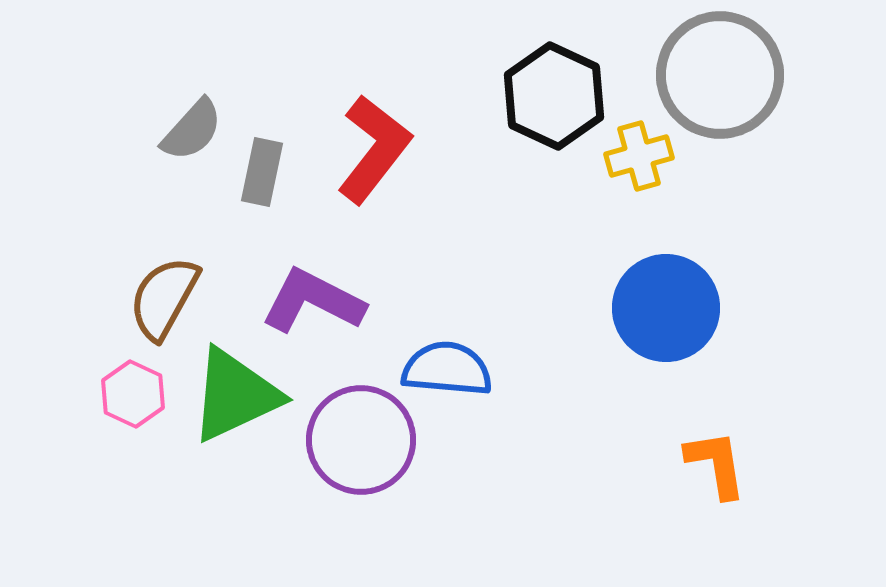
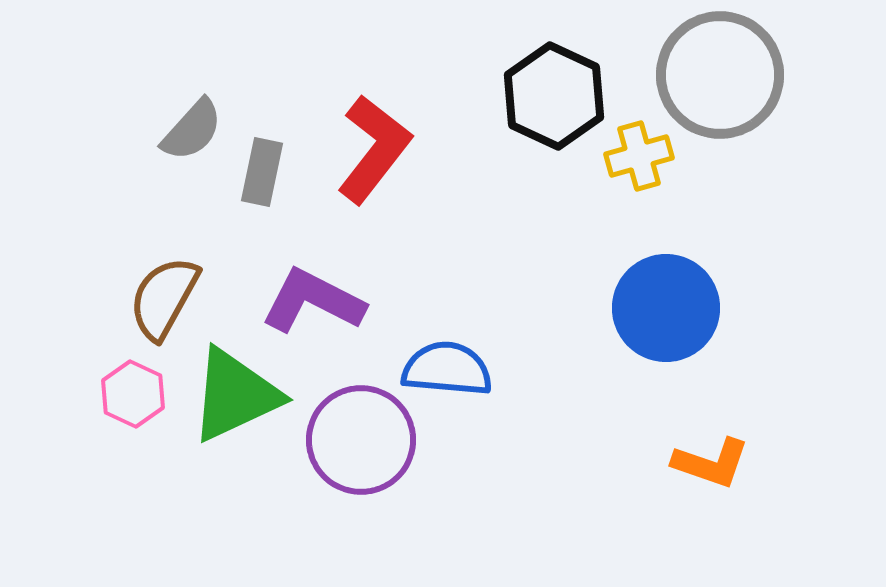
orange L-shape: moved 5 px left, 1 px up; rotated 118 degrees clockwise
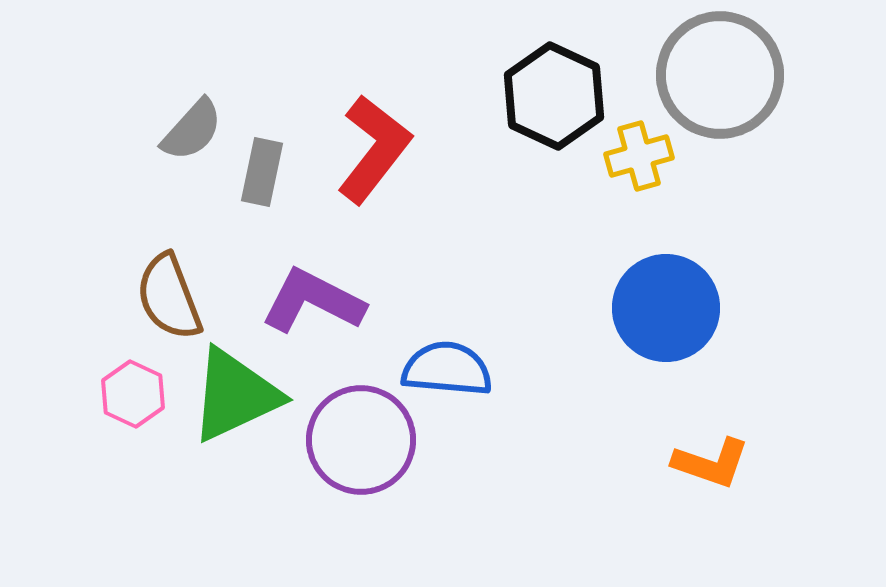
brown semicircle: moved 5 px right, 1 px up; rotated 50 degrees counterclockwise
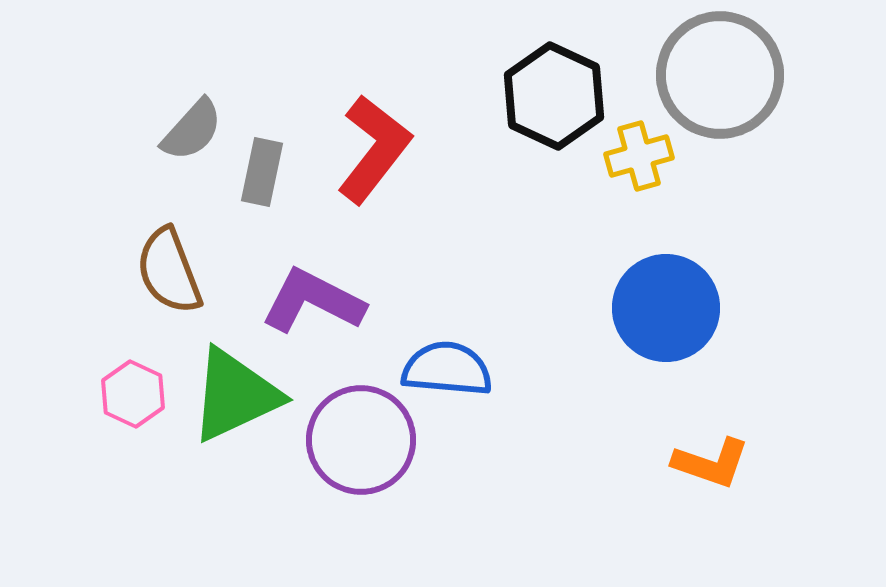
brown semicircle: moved 26 px up
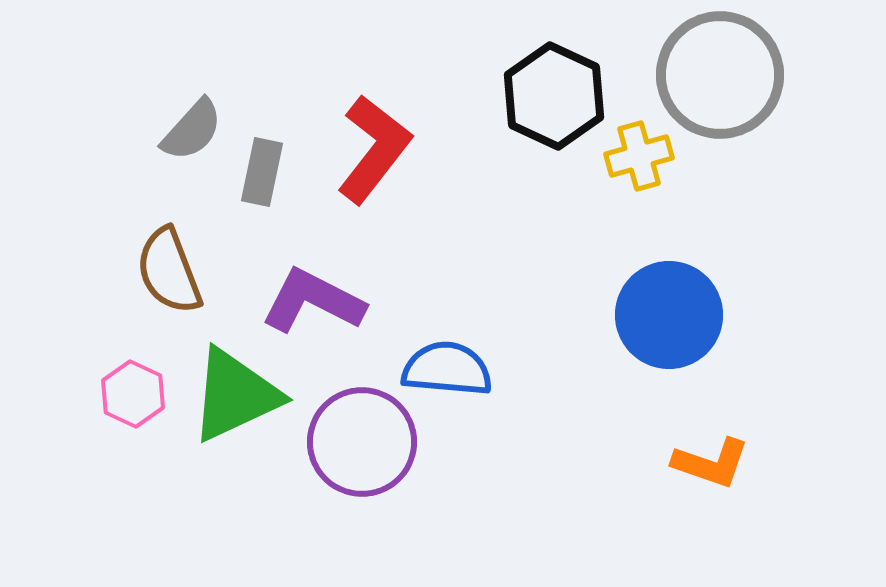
blue circle: moved 3 px right, 7 px down
purple circle: moved 1 px right, 2 px down
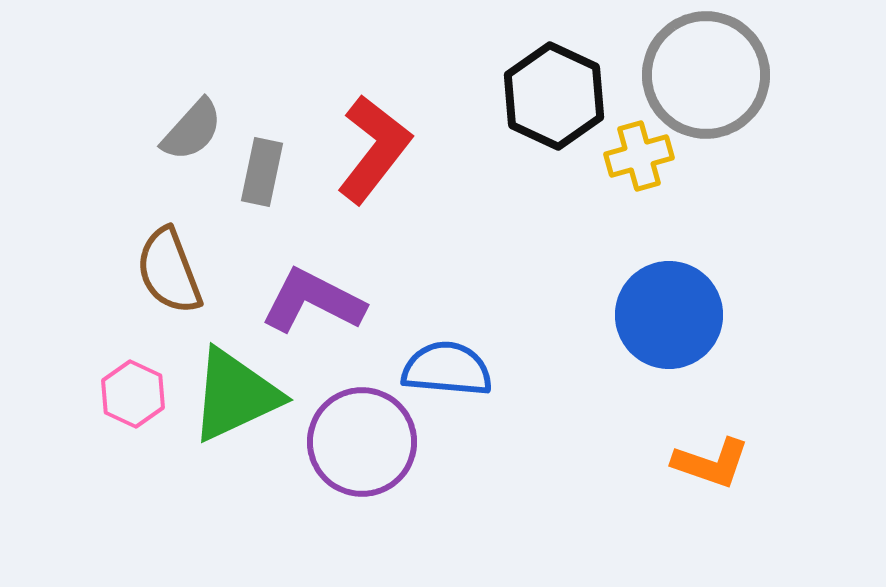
gray circle: moved 14 px left
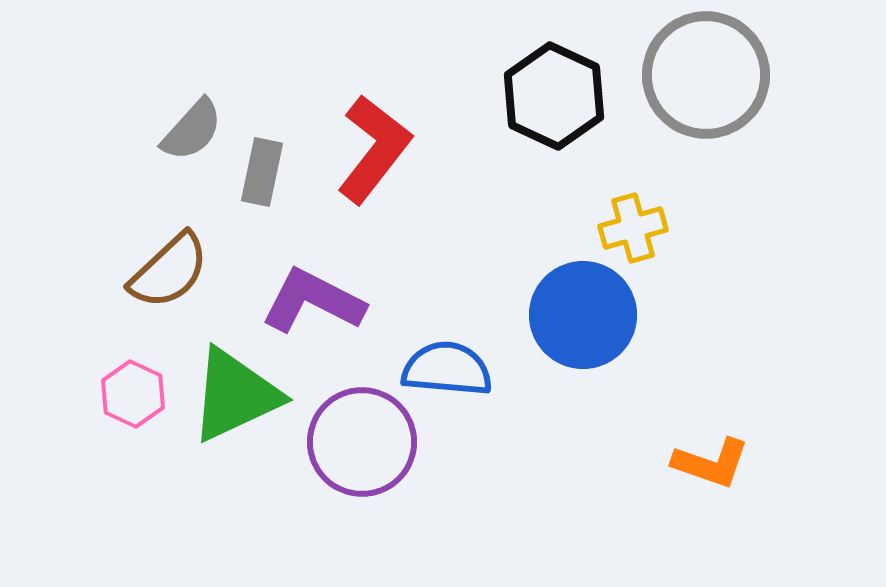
yellow cross: moved 6 px left, 72 px down
brown semicircle: rotated 112 degrees counterclockwise
blue circle: moved 86 px left
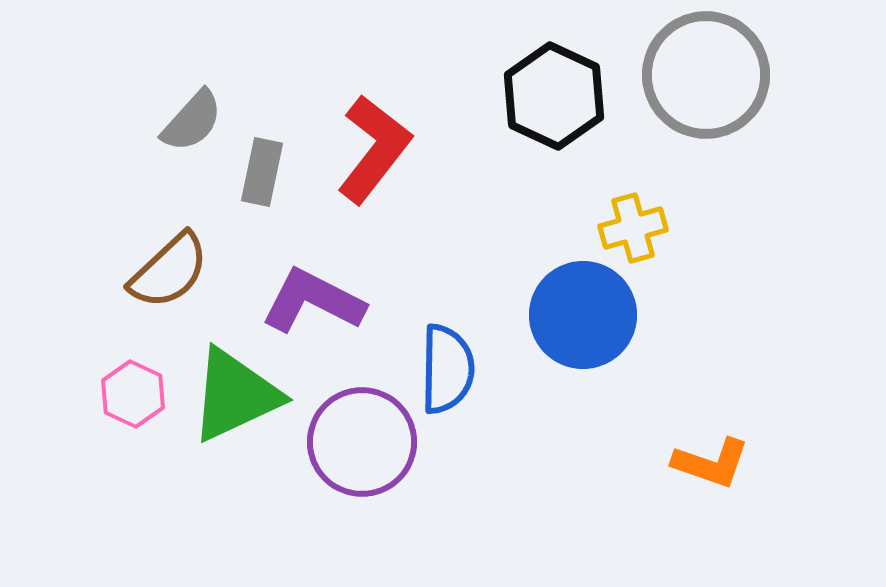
gray semicircle: moved 9 px up
blue semicircle: rotated 86 degrees clockwise
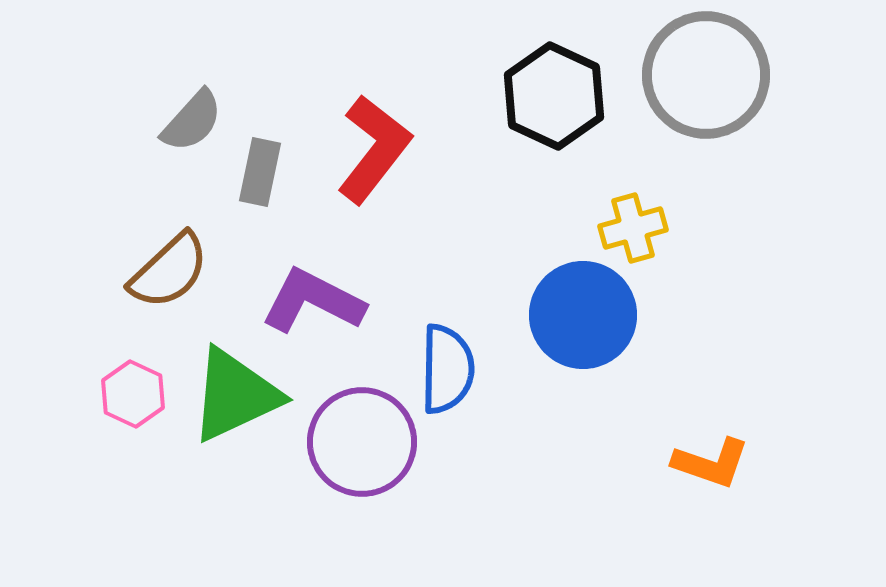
gray rectangle: moved 2 px left
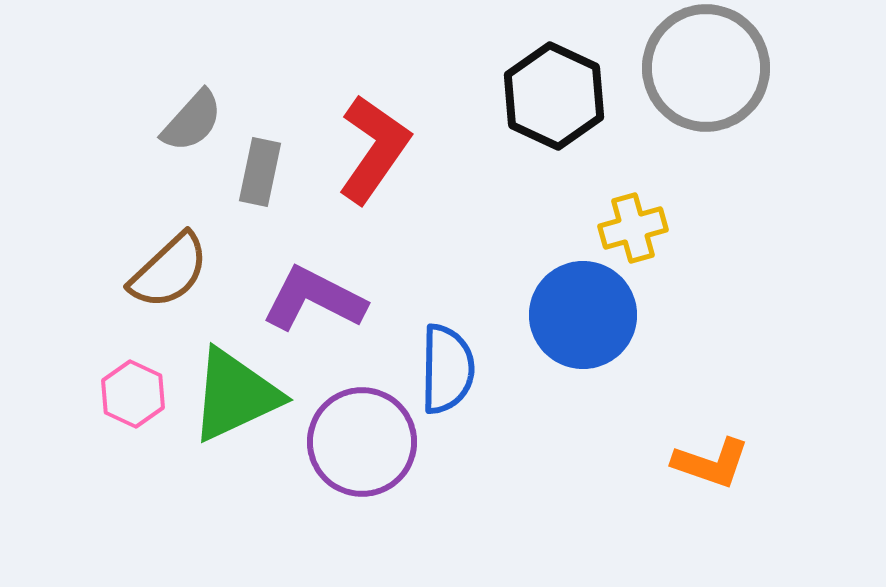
gray circle: moved 7 px up
red L-shape: rotated 3 degrees counterclockwise
purple L-shape: moved 1 px right, 2 px up
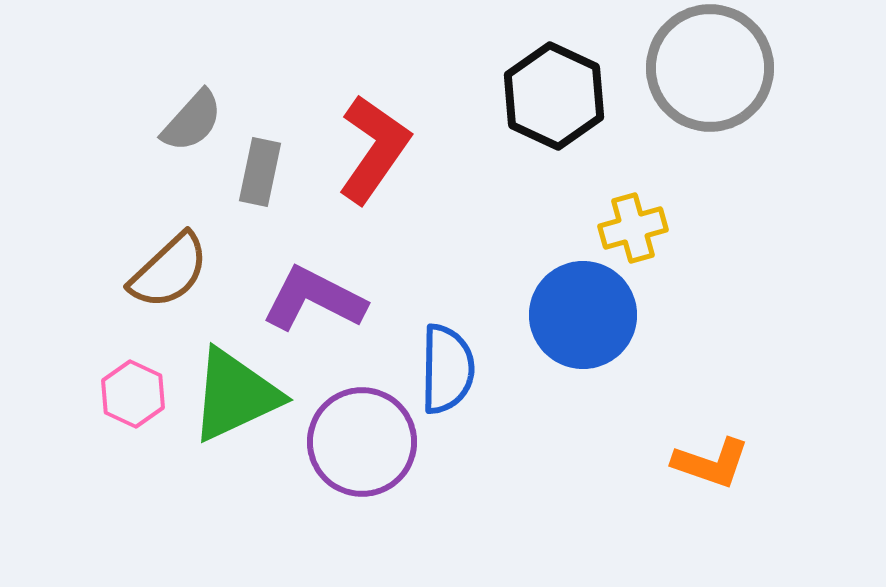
gray circle: moved 4 px right
